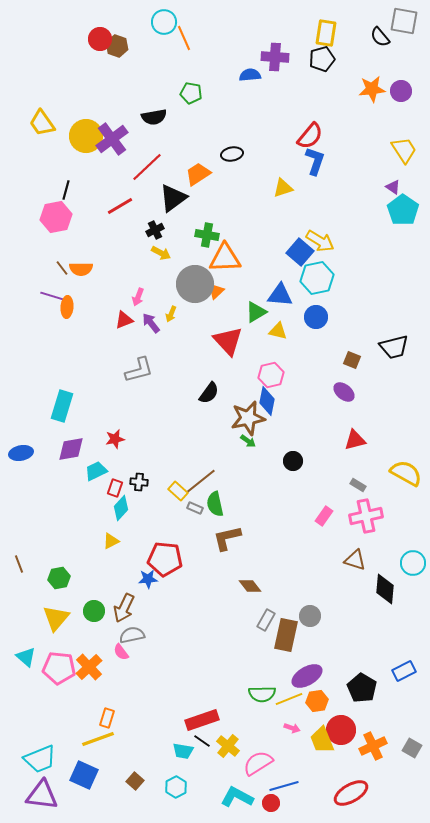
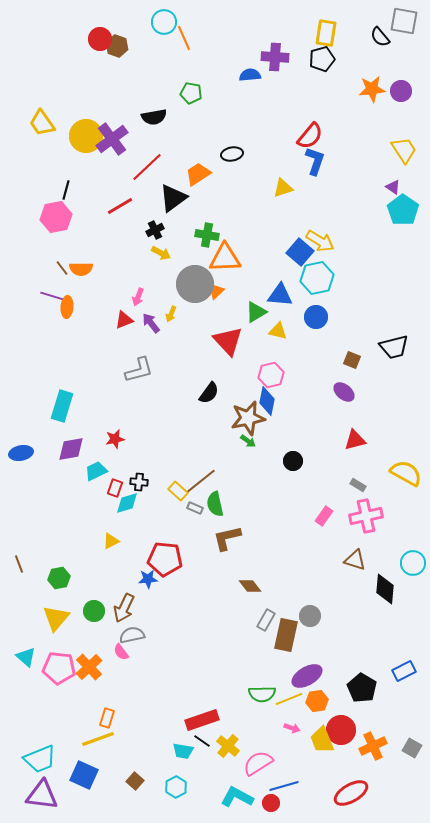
cyan diamond at (121, 508): moved 6 px right, 5 px up; rotated 30 degrees clockwise
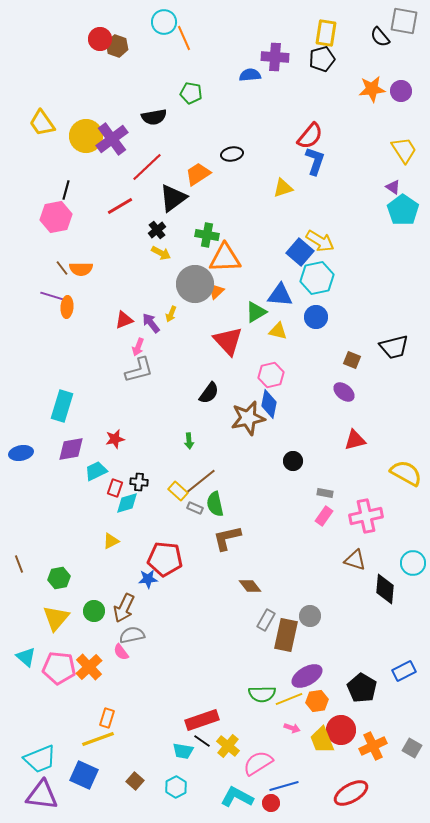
black cross at (155, 230): moved 2 px right; rotated 12 degrees counterclockwise
pink arrow at (138, 297): moved 50 px down
blue diamond at (267, 401): moved 2 px right, 3 px down
green arrow at (248, 441): moved 59 px left; rotated 49 degrees clockwise
gray rectangle at (358, 485): moved 33 px left, 8 px down; rotated 21 degrees counterclockwise
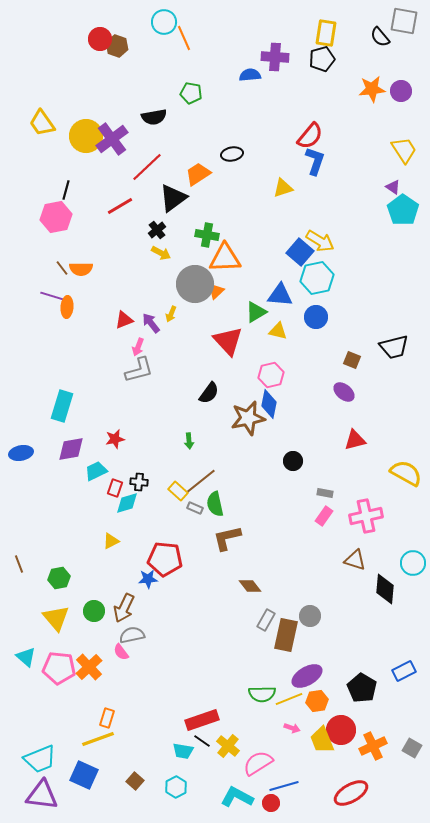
yellow triangle at (56, 618): rotated 20 degrees counterclockwise
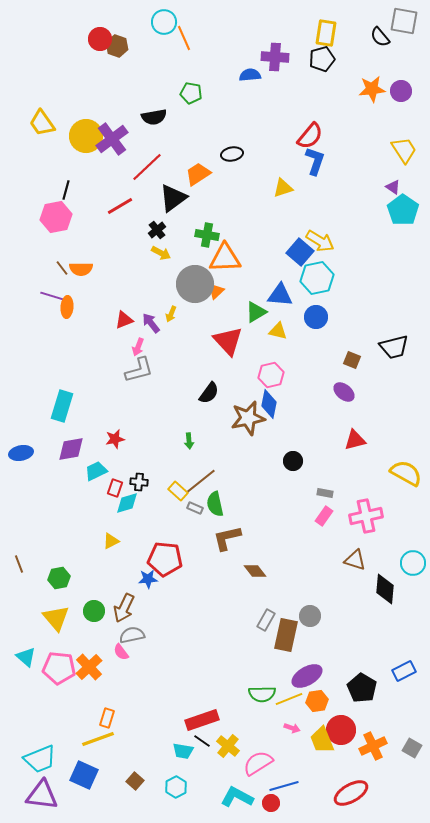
brown diamond at (250, 586): moved 5 px right, 15 px up
